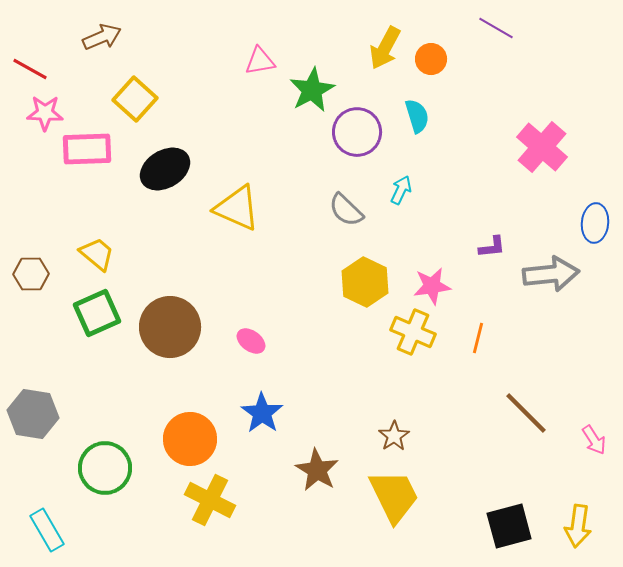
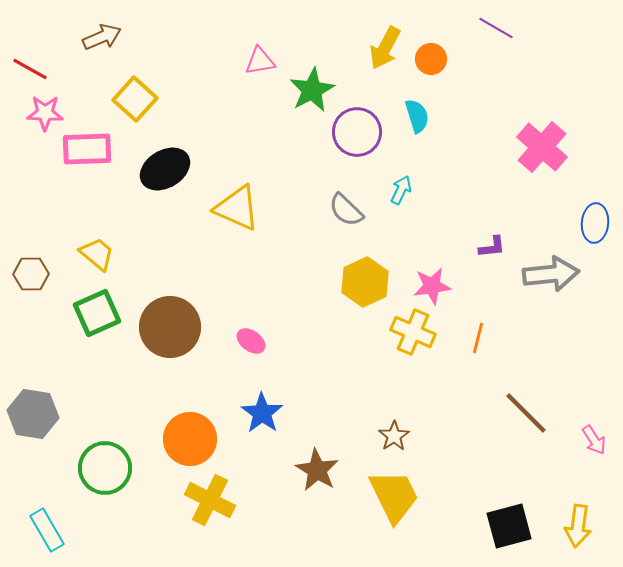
yellow hexagon at (365, 282): rotated 9 degrees clockwise
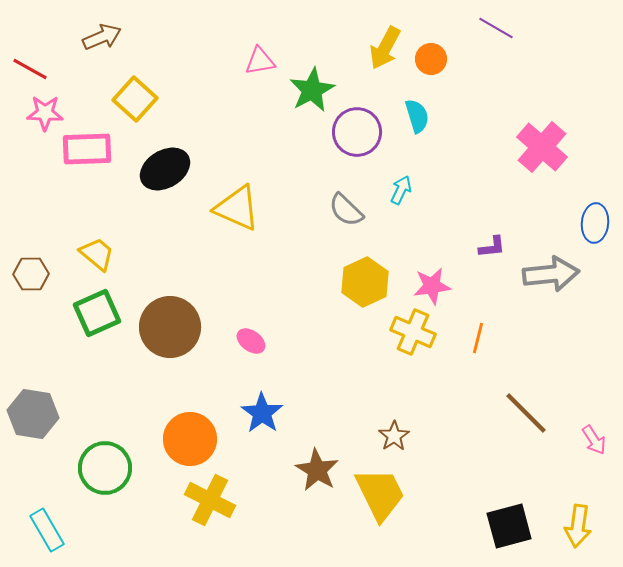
yellow trapezoid at (394, 496): moved 14 px left, 2 px up
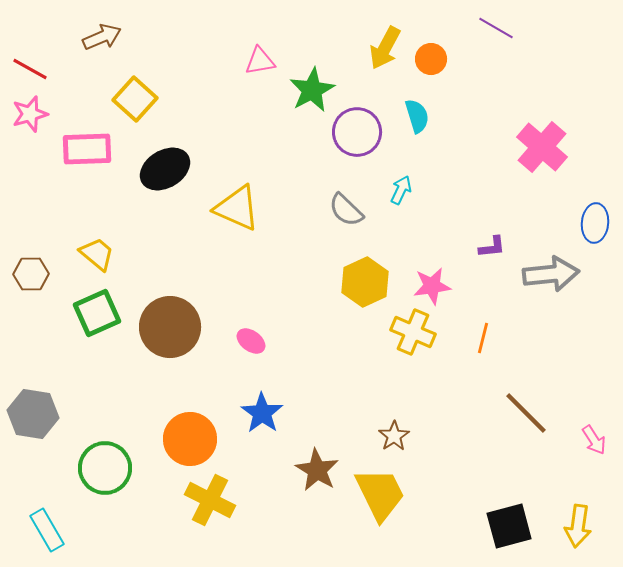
pink star at (45, 113): moved 15 px left, 1 px down; rotated 18 degrees counterclockwise
orange line at (478, 338): moved 5 px right
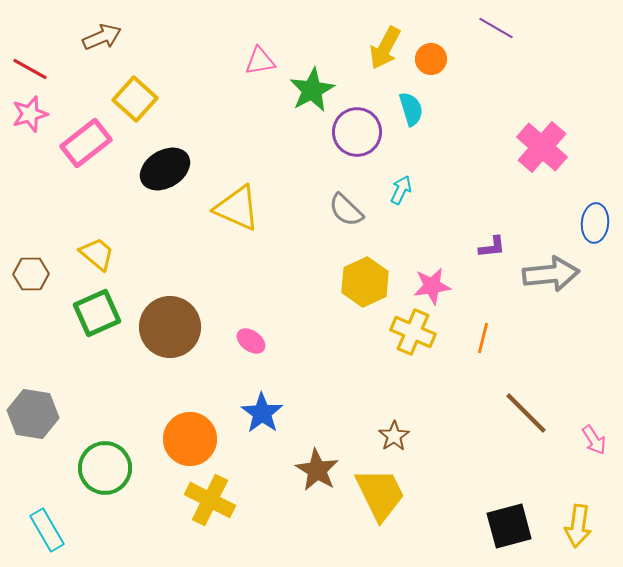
cyan semicircle at (417, 116): moved 6 px left, 7 px up
pink rectangle at (87, 149): moved 1 px left, 6 px up; rotated 36 degrees counterclockwise
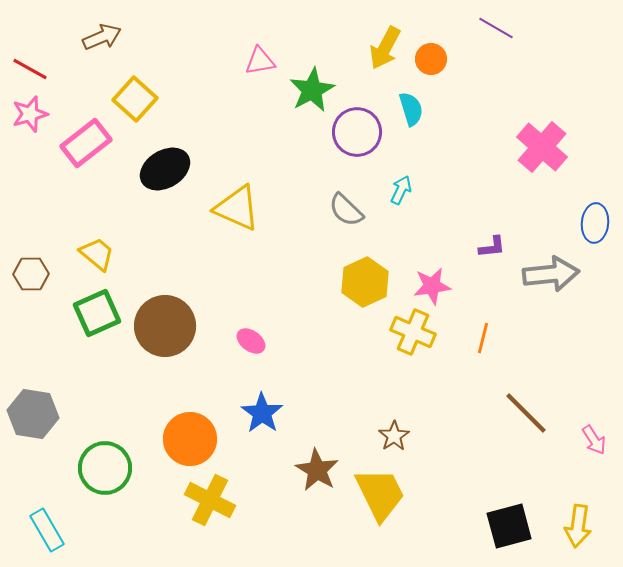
brown circle at (170, 327): moved 5 px left, 1 px up
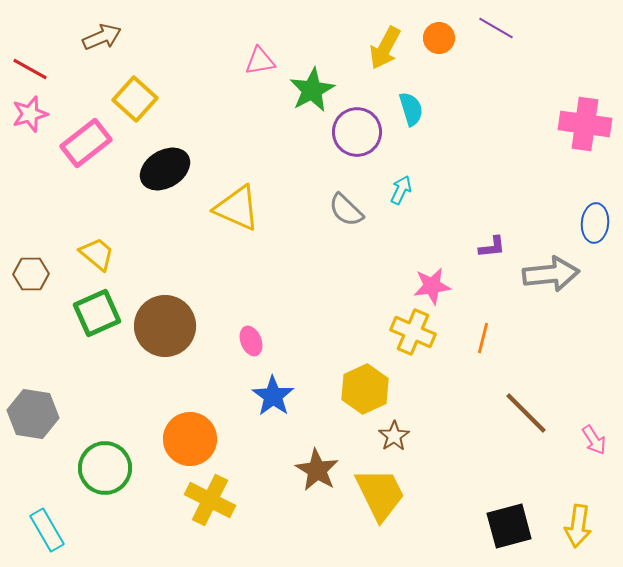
orange circle at (431, 59): moved 8 px right, 21 px up
pink cross at (542, 147): moved 43 px right, 23 px up; rotated 33 degrees counterclockwise
yellow hexagon at (365, 282): moved 107 px down
pink ellipse at (251, 341): rotated 32 degrees clockwise
blue star at (262, 413): moved 11 px right, 17 px up
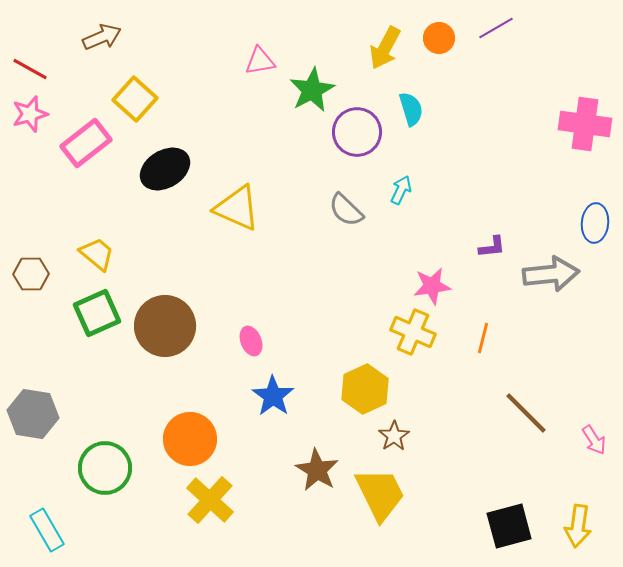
purple line at (496, 28): rotated 60 degrees counterclockwise
yellow cross at (210, 500): rotated 15 degrees clockwise
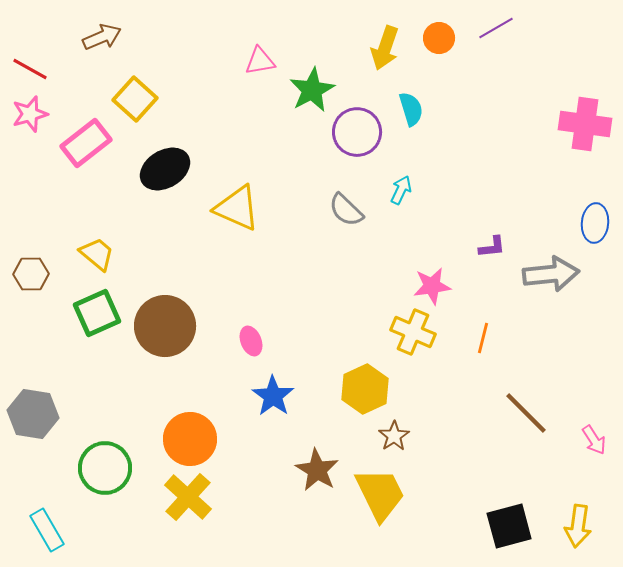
yellow arrow at (385, 48): rotated 9 degrees counterclockwise
yellow cross at (210, 500): moved 22 px left, 3 px up
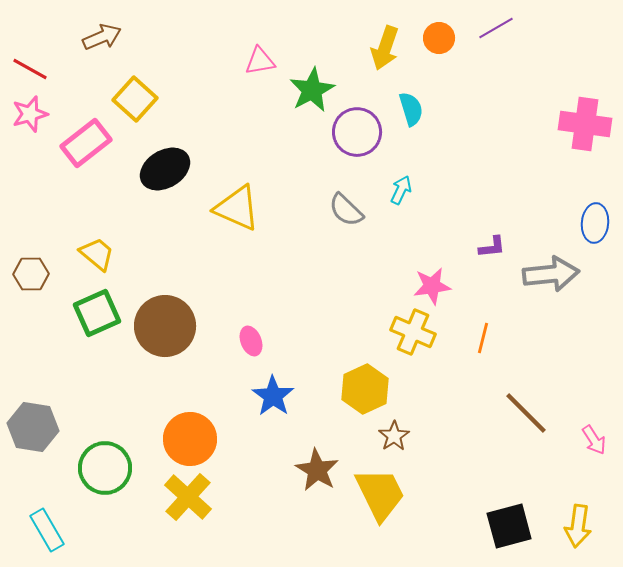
gray hexagon at (33, 414): moved 13 px down
